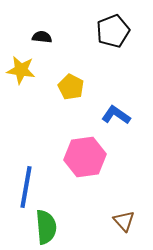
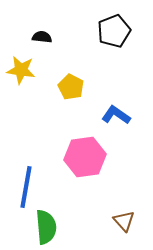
black pentagon: moved 1 px right
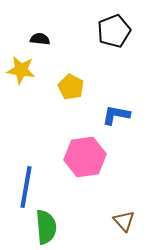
black semicircle: moved 2 px left, 2 px down
blue L-shape: rotated 24 degrees counterclockwise
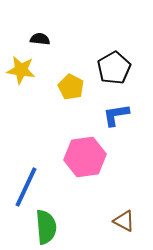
black pentagon: moved 37 px down; rotated 8 degrees counterclockwise
blue L-shape: rotated 20 degrees counterclockwise
blue line: rotated 15 degrees clockwise
brown triangle: rotated 20 degrees counterclockwise
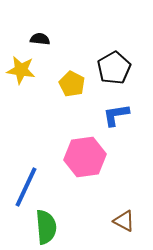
yellow pentagon: moved 1 px right, 3 px up
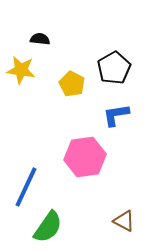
green semicircle: moved 2 px right; rotated 40 degrees clockwise
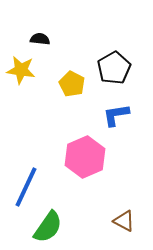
pink hexagon: rotated 15 degrees counterclockwise
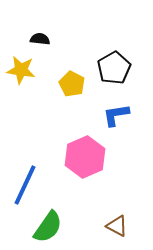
blue line: moved 1 px left, 2 px up
brown triangle: moved 7 px left, 5 px down
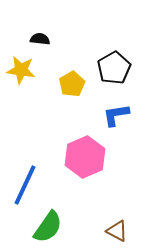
yellow pentagon: rotated 15 degrees clockwise
brown triangle: moved 5 px down
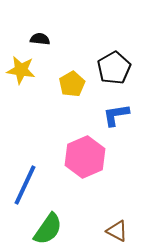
green semicircle: moved 2 px down
